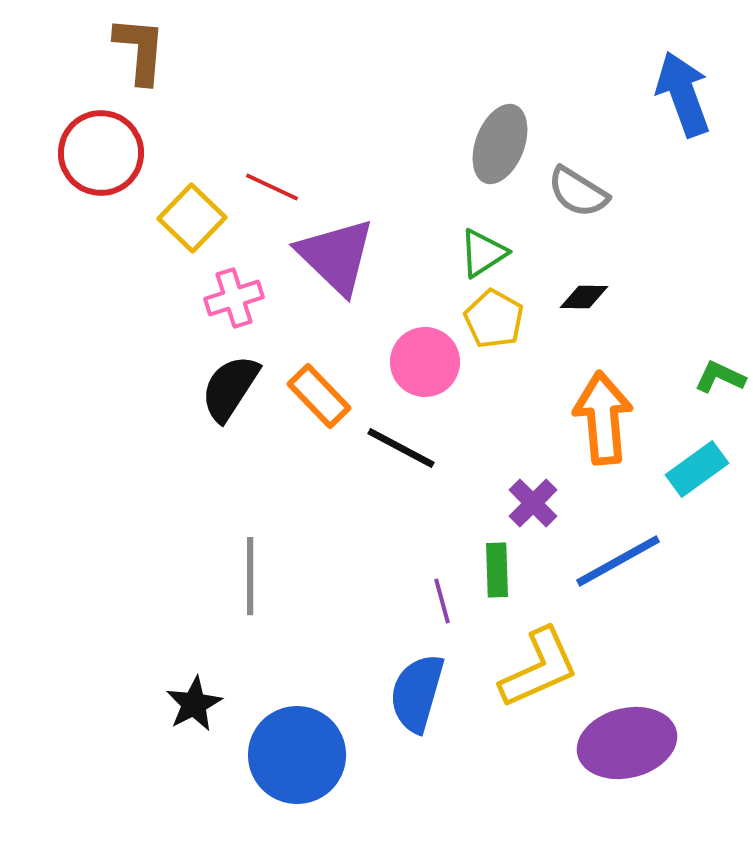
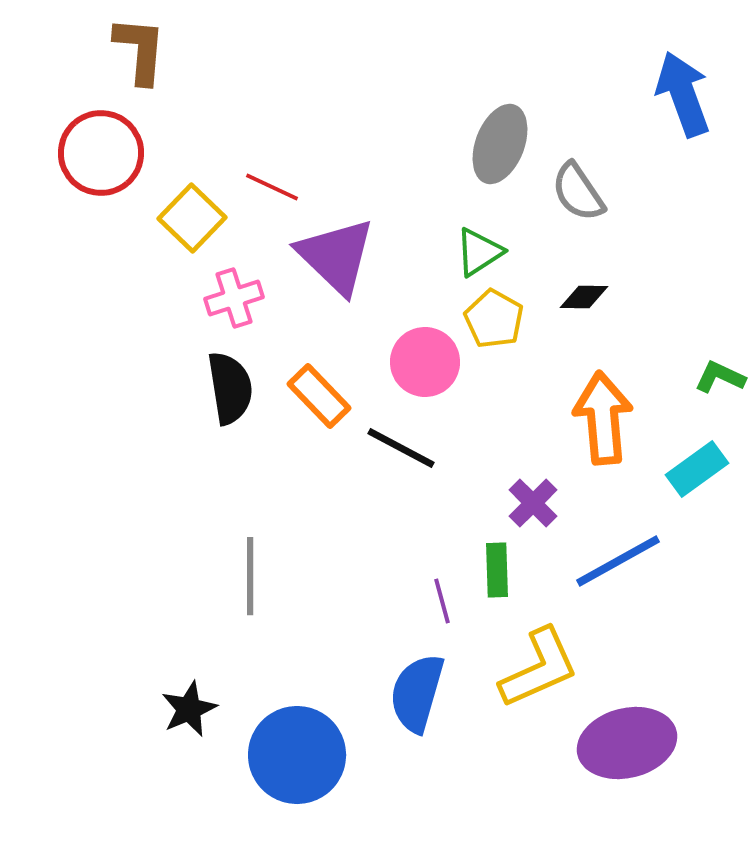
gray semicircle: rotated 24 degrees clockwise
green triangle: moved 4 px left, 1 px up
black semicircle: rotated 138 degrees clockwise
black star: moved 5 px left, 5 px down; rotated 4 degrees clockwise
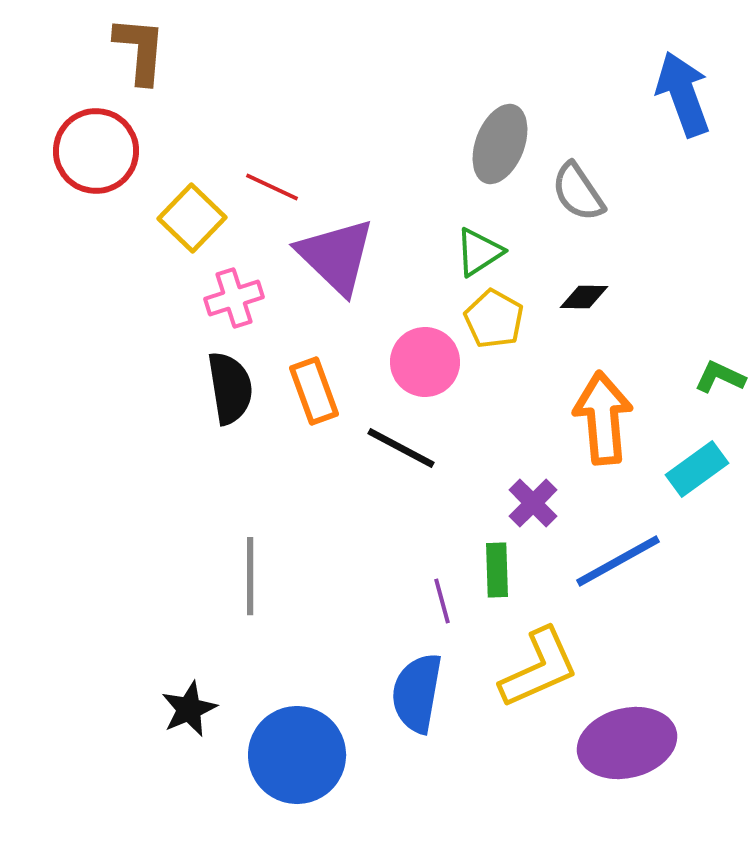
red circle: moved 5 px left, 2 px up
orange rectangle: moved 5 px left, 5 px up; rotated 24 degrees clockwise
blue semicircle: rotated 6 degrees counterclockwise
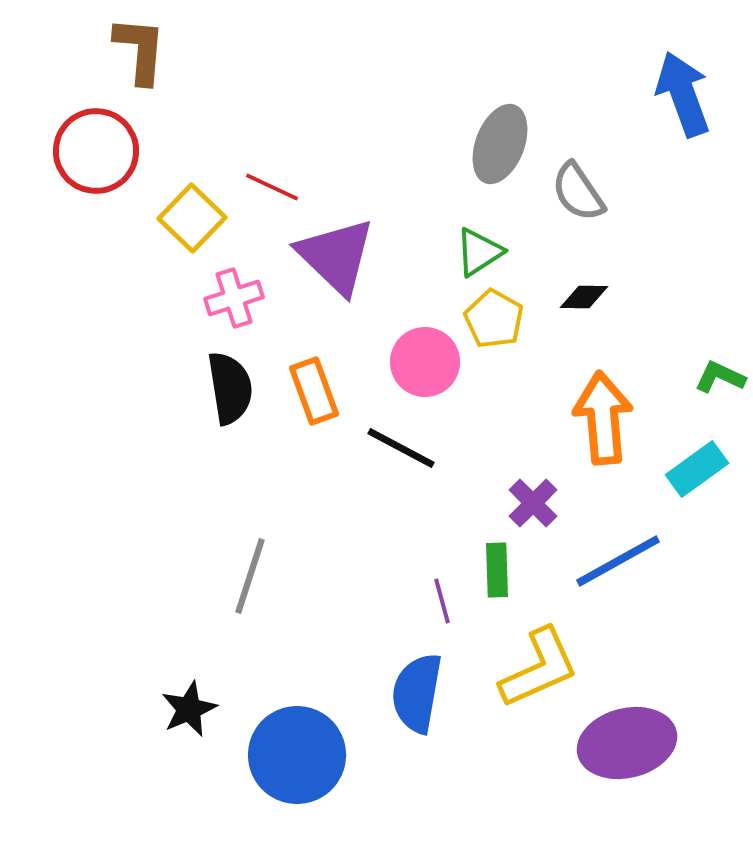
gray line: rotated 18 degrees clockwise
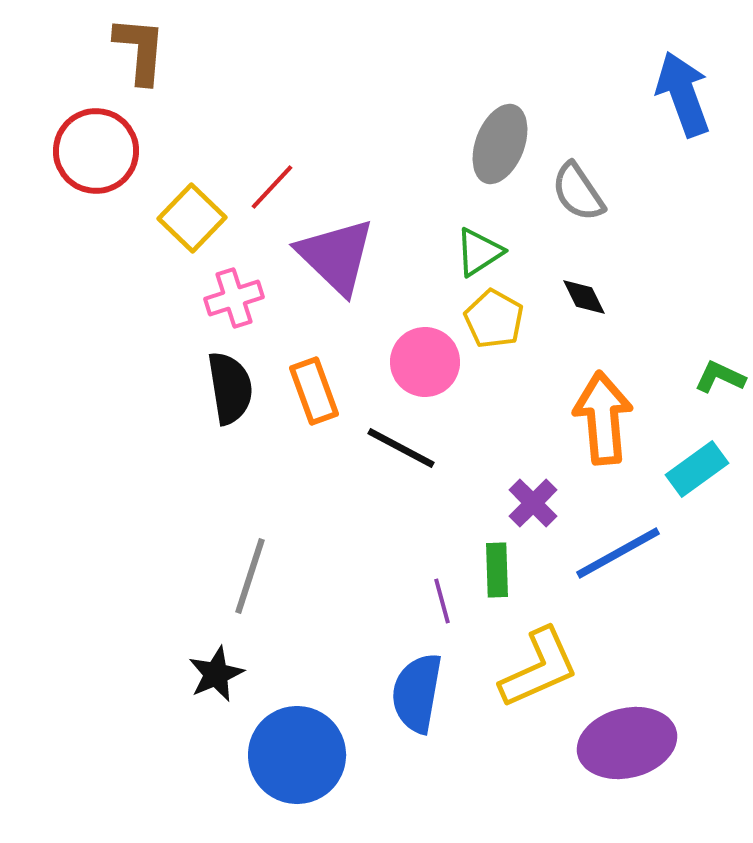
red line: rotated 72 degrees counterclockwise
black diamond: rotated 63 degrees clockwise
blue line: moved 8 px up
black star: moved 27 px right, 35 px up
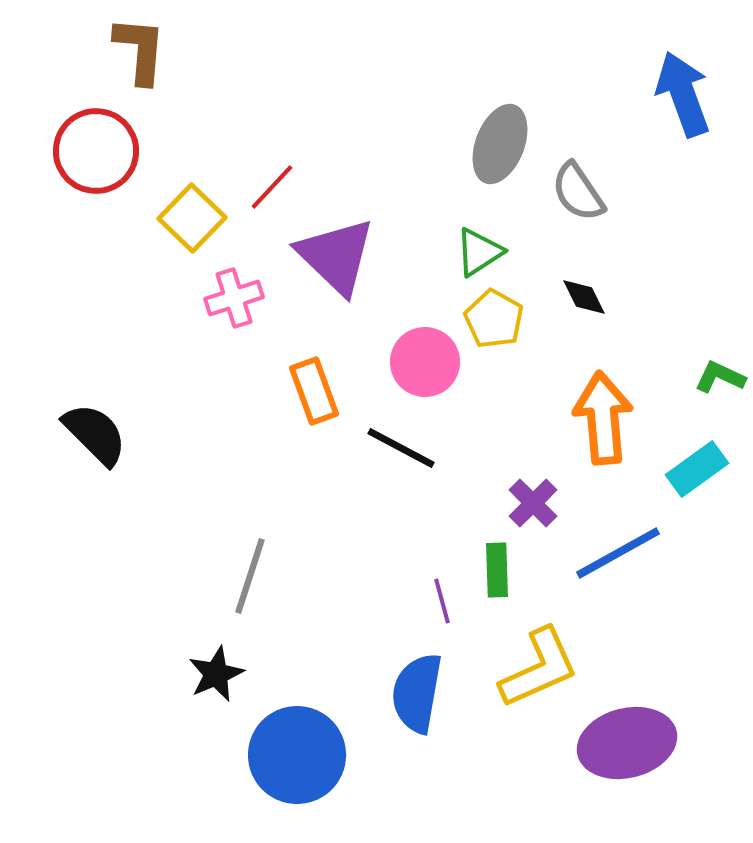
black semicircle: moved 135 px left, 46 px down; rotated 36 degrees counterclockwise
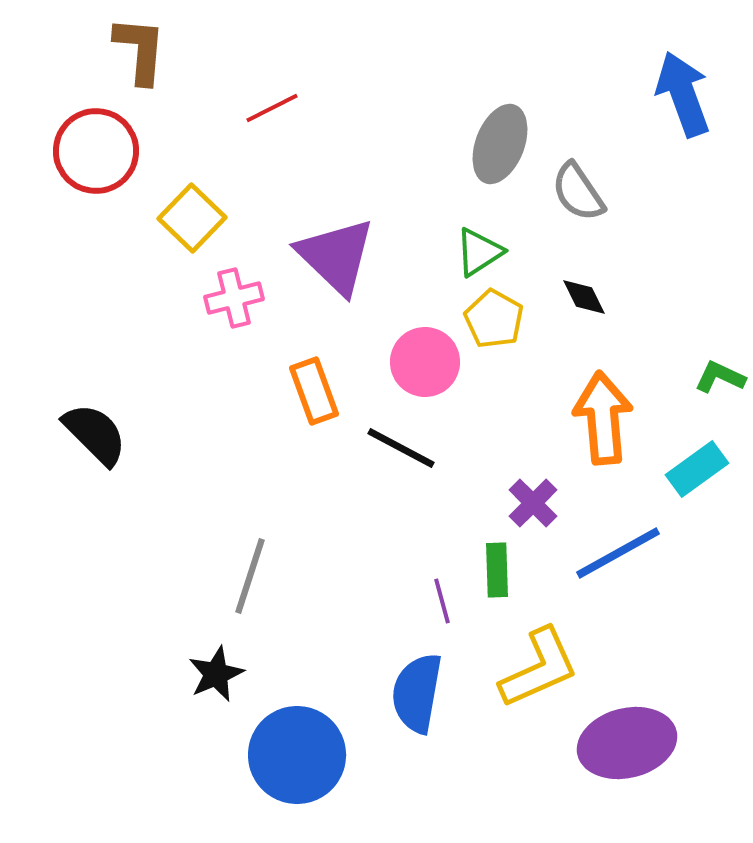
red line: moved 79 px up; rotated 20 degrees clockwise
pink cross: rotated 4 degrees clockwise
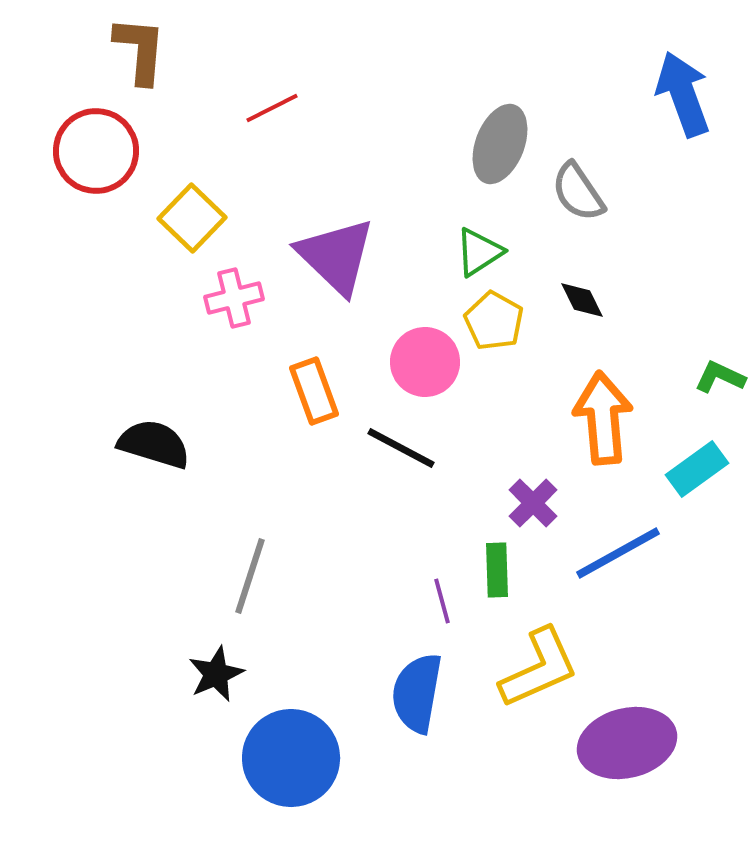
black diamond: moved 2 px left, 3 px down
yellow pentagon: moved 2 px down
black semicircle: moved 59 px right, 10 px down; rotated 28 degrees counterclockwise
blue circle: moved 6 px left, 3 px down
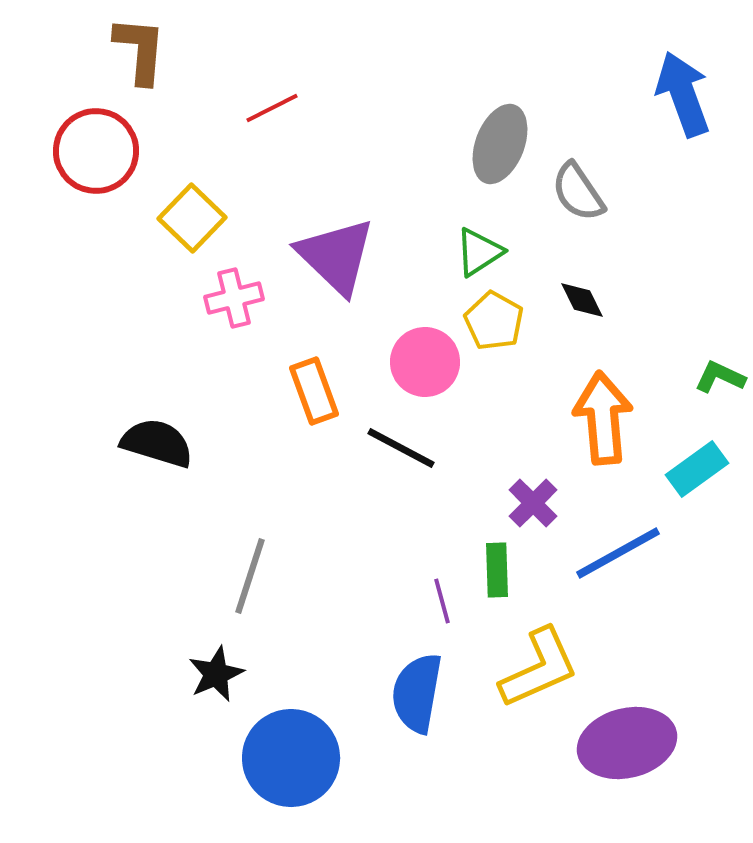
black semicircle: moved 3 px right, 1 px up
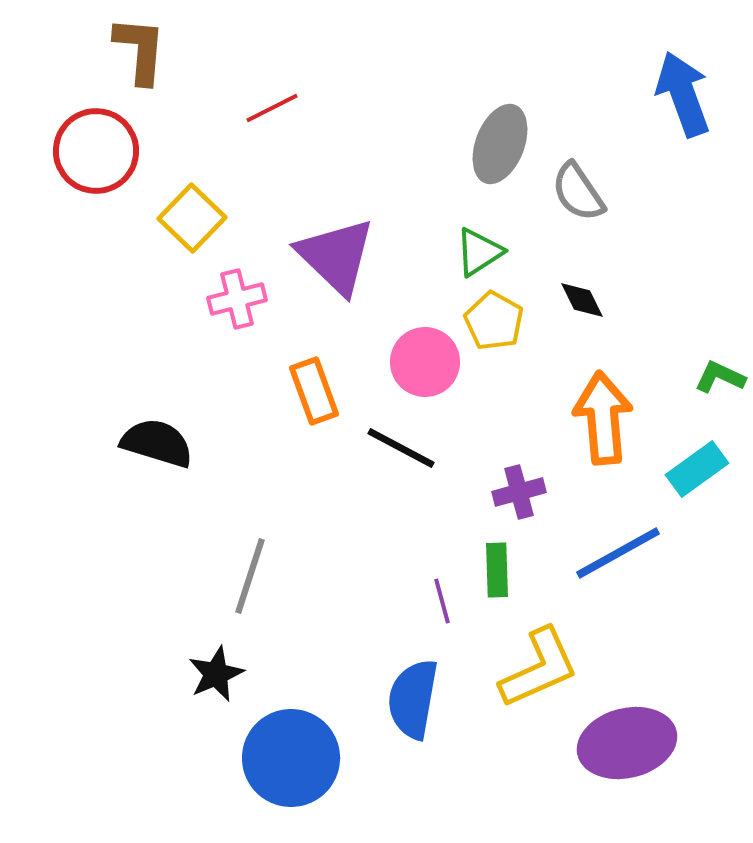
pink cross: moved 3 px right, 1 px down
purple cross: moved 14 px left, 11 px up; rotated 30 degrees clockwise
blue semicircle: moved 4 px left, 6 px down
